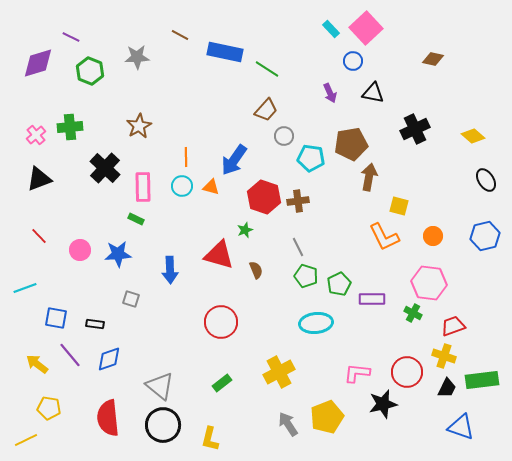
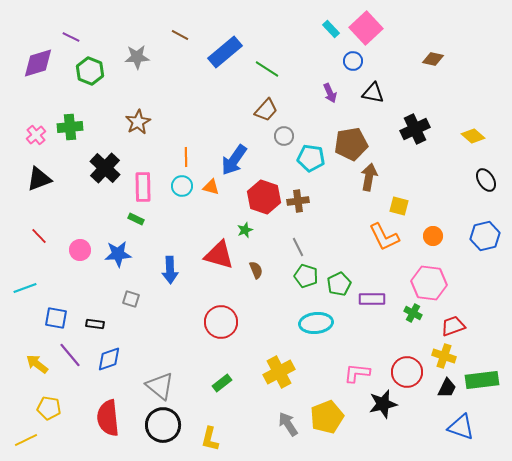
blue rectangle at (225, 52): rotated 52 degrees counterclockwise
brown star at (139, 126): moved 1 px left, 4 px up
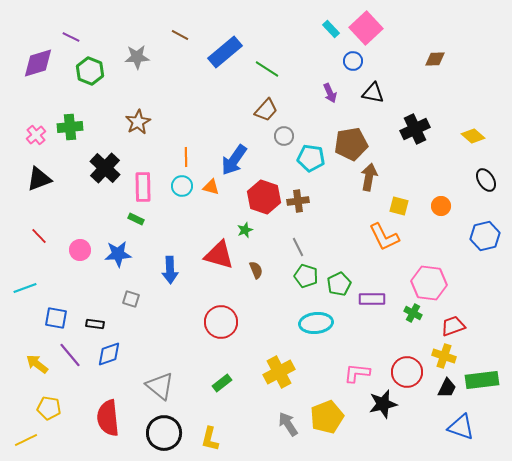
brown diamond at (433, 59): moved 2 px right; rotated 15 degrees counterclockwise
orange circle at (433, 236): moved 8 px right, 30 px up
blue diamond at (109, 359): moved 5 px up
black circle at (163, 425): moved 1 px right, 8 px down
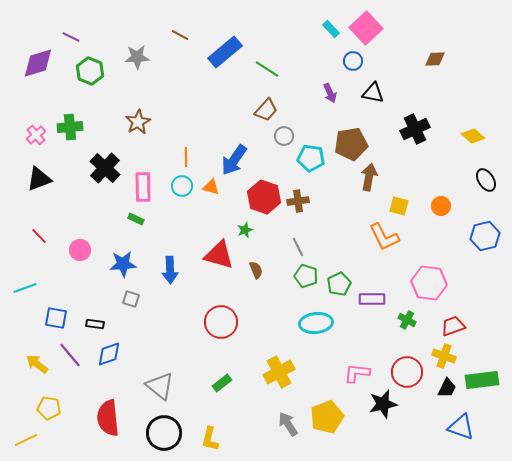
blue star at (118, 254): moved 5 px right, 10 px down
green cross at (413, 313): moved 6 px left, 7 px down
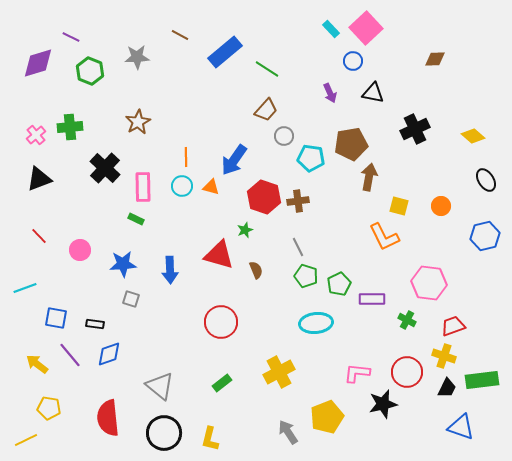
gray arrow at (288, 424): moved 8 px down
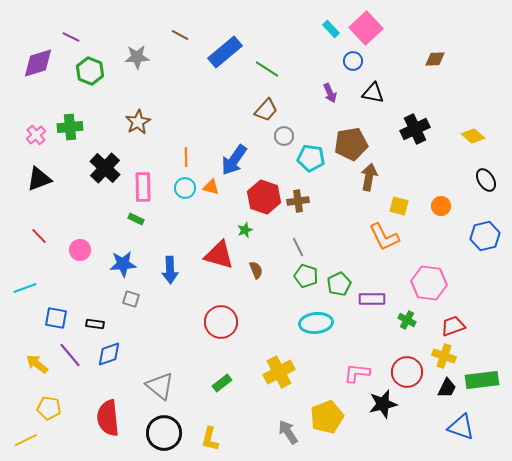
cyan circle at (182, 186): moved 3 px right, 2 px down
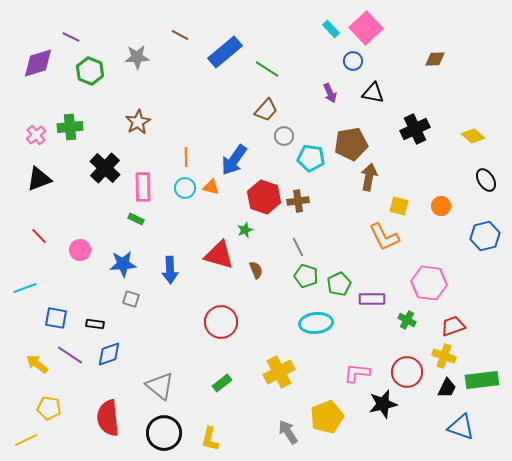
purple line at (70, 355): rotated 16 degrees counterclockwise
